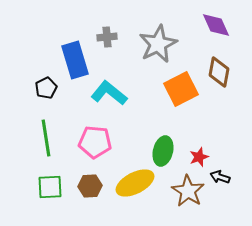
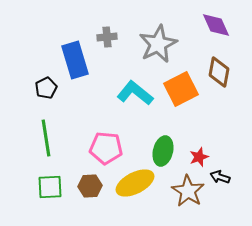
cyan L-shape: moved 26 px right
pink pentagon: moved 11 px right, 6 px down
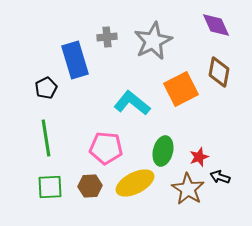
gray star: moved 5 px left, 3 px up
cyan L-shape: moved 3 px left, 10 px down
brown star: moved 2 px up
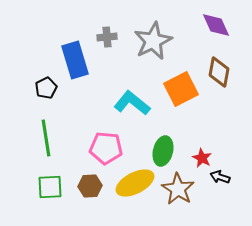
red star: moved 3 px right, 1 px down; rotated 24 degrees counterclockwise
brown star: moved 10 px left
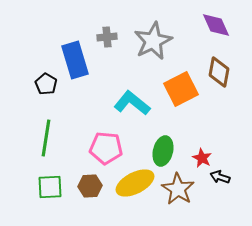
black pentagon: moved 4 px up; rotated 15 degrees counterclockwise
green line: rotated 18 degrees clockwise
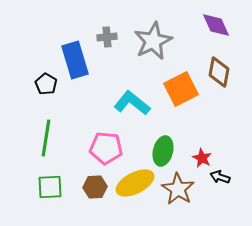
brown hexagon: moved 5 px right, 1 px down
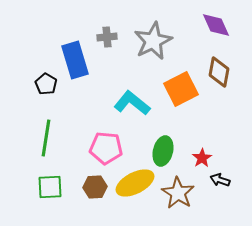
red star: rotated 12 degrees clockwise
black arrow: moved 3 px down
brown star: moved 4 px down
